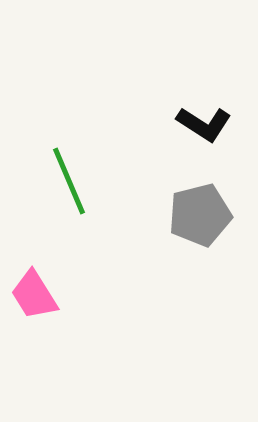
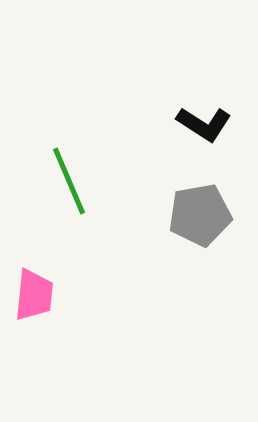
gray pentagon: rotated 4 degrees clockwise
pink trapezoid: rotated 142 degrees counterclockwise
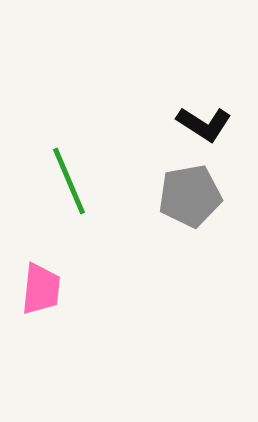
gray pentagon: moved 10 px left, 19 px up
pink trapezoid: moved 7 px right, 6 px up
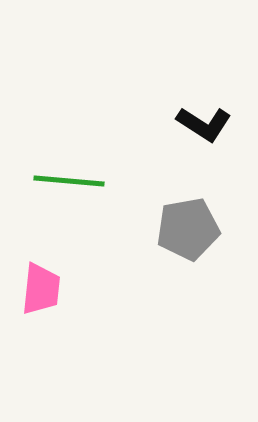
green line: rotated 62 degrees counterclockwise
gray pentagon: moved 2 px left, 33 px down
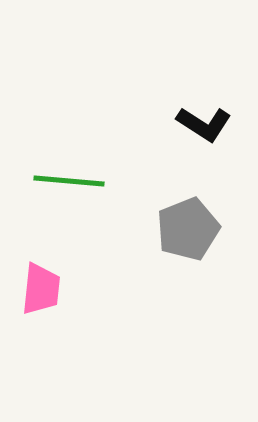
gray pentagon: rotated 12 degrees counterclockwise
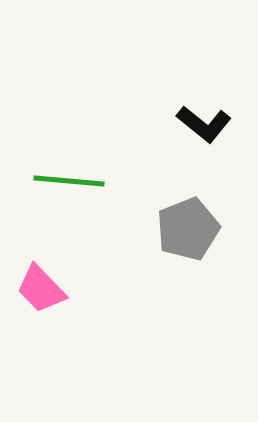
black L-shape: rotated 6 degrees clockwise
pink trapezoid: rotated 130 degrees clockwise
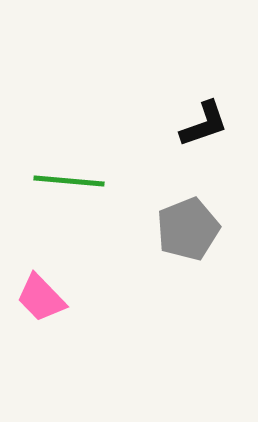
black L-shape: rotated 58 degrees counterclockwise
pink trapezoid: moved 9 px down
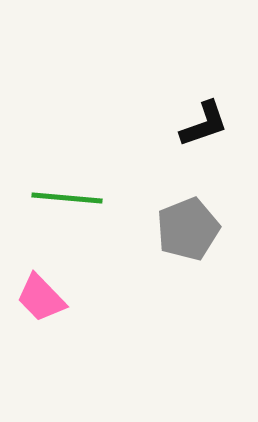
green line: moved 2 px left, 17 px down
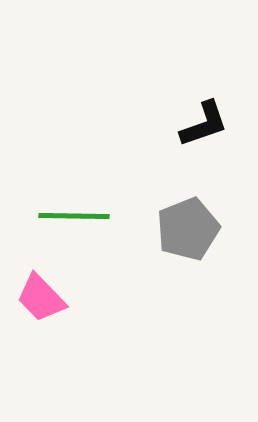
green line: moved 7 px right, 18 px down; rotated 4 degrees counterclockwise
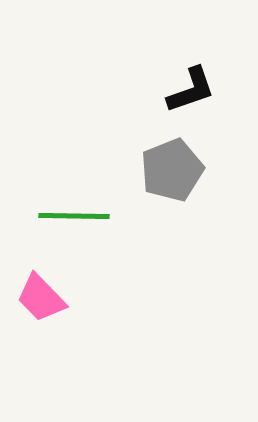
black L-shape: moved 13 px left, 34 px up
gray pentagon: moved 16 px left, 59 px up
